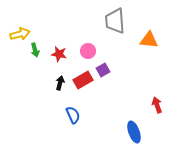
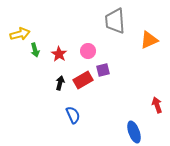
orange triangle: rotated 30 degrees counterclockwise
red star: rotated 21 degrees clockwise
purple square: rotated 16 degrees clockwise
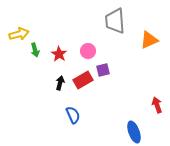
yellow arrow: moved 1 px left
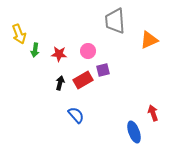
yellow arrow: rotated 84 degrees clockwise
green arrow: rotated 24 degrees clockwise
red star: rotated 28 degrees counterclockwise
red arrow: moved 4 px left, 8 px down
blue semicircle: moved 3 px right; rotated 18 degrees counterclockwise
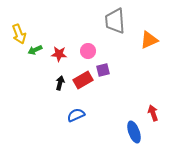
green arrow: rotated 56 degrees clockwise
blue semicircle: rotated 72 degrees counterclockwise
